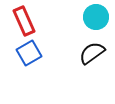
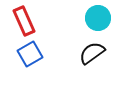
cyan circle: moved 2 px right, 1 px down
blue square: moved 1 px right, 1 px down
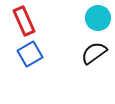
black semicircle: moved 2 px right
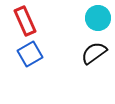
red rectangle: moved 1 px right
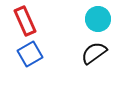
cyan circle: moved 1 px down
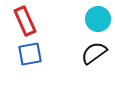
blue square: rotated 20 degrees clockwise
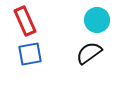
cyan circle: moved 1 px left, 1 px down
black semicircle: moved 5 px left
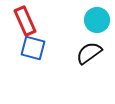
blue square: moved 3 px right, 6 px up; rotated 25 degrees clockwise
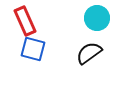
cyan circle: moved 2 px up
blue square: moved 1 px down
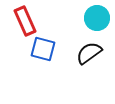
blue square: moved 10 px right
